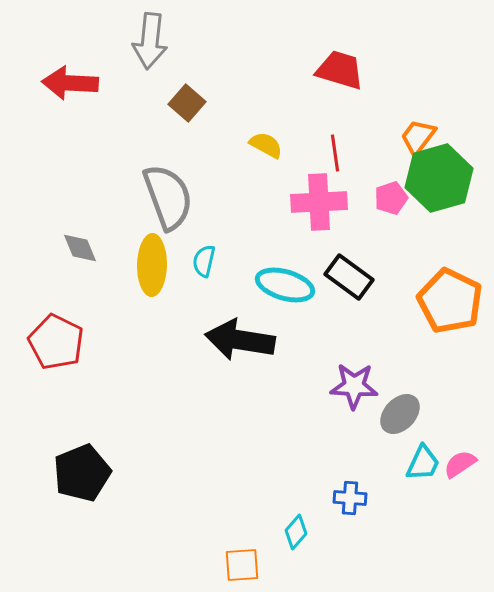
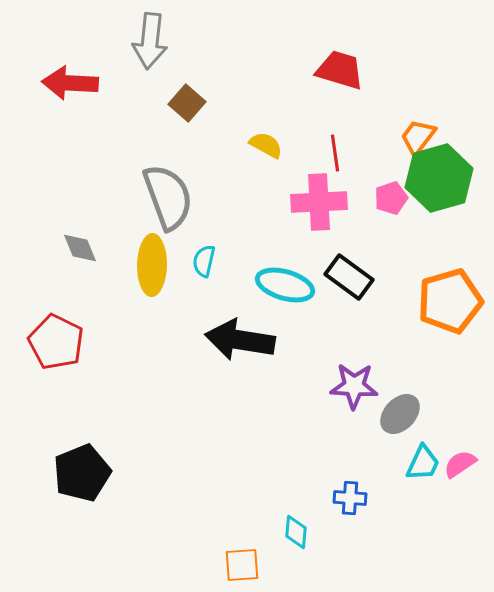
orange pentagon: rotated 30 degrees clockwise
cyan diamond: rotated 36 degrees counterclockwise
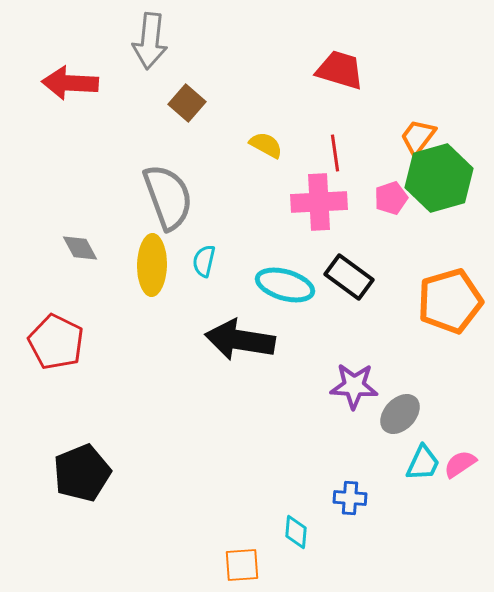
gray diamond: rotated 6 degrees counterclockwise
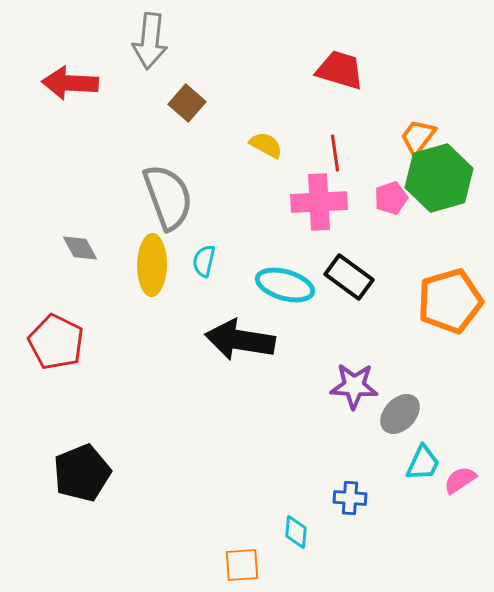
pink semicircle: moved 16 px down
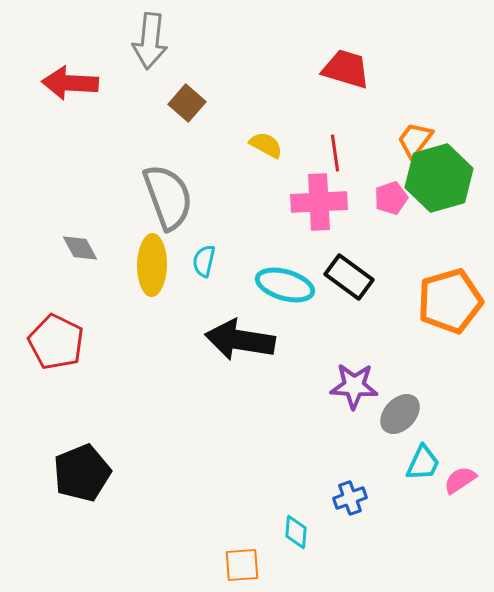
red trapezoid: moved 6 px right, 1 px up
orange trapezoid: moved 3 px left, 3 px down
blue cross: rotated 24 degrees counterclockwise
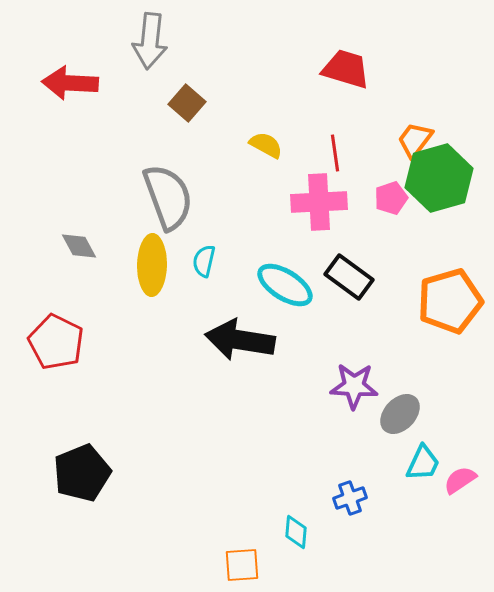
gray diamond: moved 1 px left, 2 px up
cyan ellipse: rotated 16 degrees clockwise
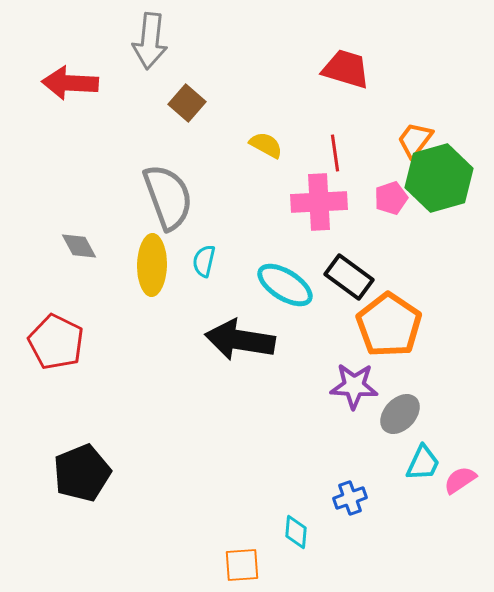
orange pentagon: moved 61 px left, 24 px down; rotated 22 degrees counterclockwise
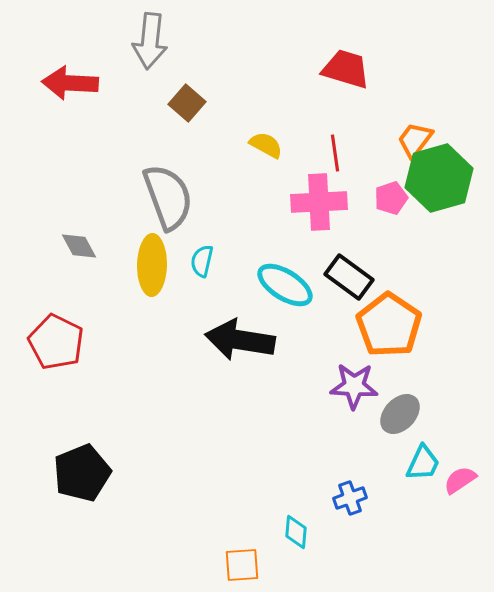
cyan semicircle: moved 2 px left
